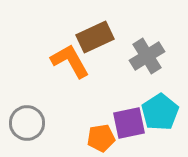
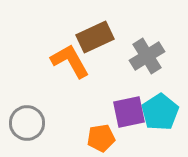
purple square: moved 11 px up
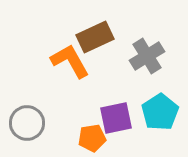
purple square: moved 13 px left, 6 px down
orange pentagon: moved 9 px left
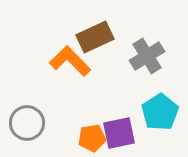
orange L-shape: rotated 15 degrees counterclockwise
purple square: moved 3 px right, 15 px down
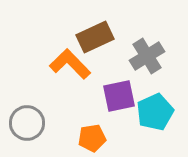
orange L-shape: moved 3 px down
cyan pentagon: moved 5 px left; rotated 9 degrees clockwise
purple square: moved 37 px up
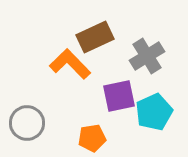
cyan pentagon: moved 1 px left
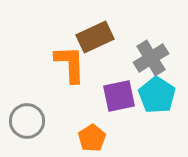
gray cross: moved 4 px right, 2 px down
orange L-shape: rotated 42 degrees clockwise
cyan pentagon: moved 3 px right, 17 px up; rotated 15 degrees counterclockwise
gray circle: moved 2 px up
orange pentagon: rotated 24 degrees counterclockwise
